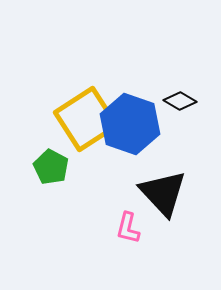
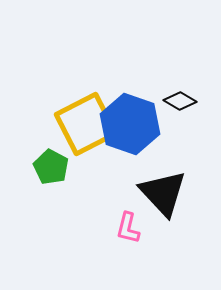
yellow square: moved 5 px down; rotated 6 degrees clockwise
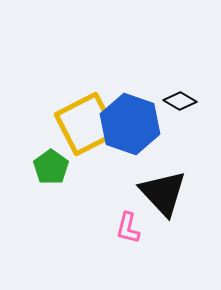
green pentagon: rotated 8 degrees clockwise
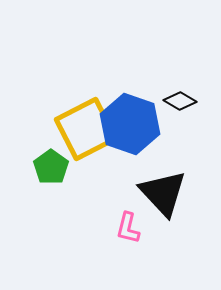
yellow square: moved 5 px down
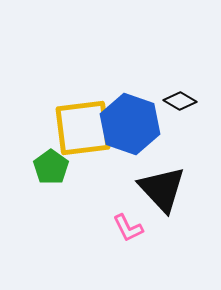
yellow square: moved 3 px left, 1 px up; rotated 20 degrees clockwise
black triangle: moved 1 px left, 4 px up
pink L-shape: rotated 40 degrees counterclockwise
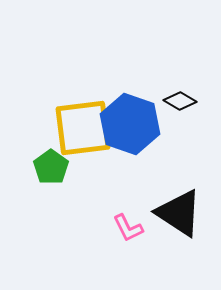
black triangle: moved 17 px right, 24 px down; rotated 14 degrees counterclockwise
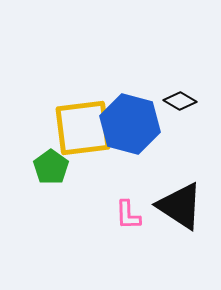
blue hexagon: rotated 4 degrees counterclockwise
black triangle: moved 1 px right, 7 px up
pink L-shape: moved 13 px up; rotated 24 degrees clockwise
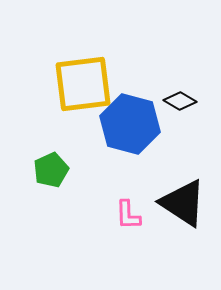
yellow square: moved 44 px up
green pentagon: moved 3 px down; rotated 12 degrees clockwise
black triangle: moved 3 px right, 3 px up
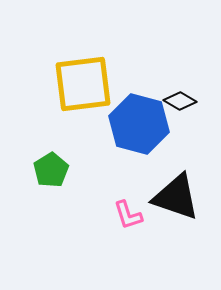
blue hexagon: moved 9 px right
green pentagon: rotated 8 degrees counterclockwise
black triangle: moved 7 px left, 6 px up; rotated 14 degrees counterclockwise
pink L-shape: rotated 16 degrees counterclockwise
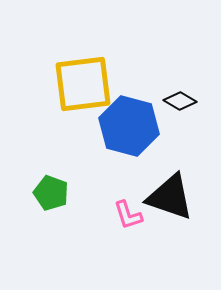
blue hexagon: moved 10 px left, 2 px down
green pentagon: moved 23 px down; rotated 20 degrees counterclockwise
black triangle: moved 6 px left
